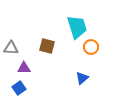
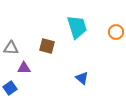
orange circle: moved 25 px right, 15 px up
blue triangle: rotated 40 degrees counterclockwise
blue square: moved 9 px left
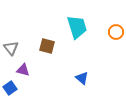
gray triangle: rotated 49 degrees clockwise
purple triangle: moved 1 px left, 2 px down; rotated 16 degrees clockwise
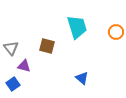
purple triangle: moved 1 px right, 4 px up
blue square: moved 3 px right, 4 px up
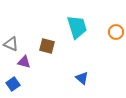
gray triangle: moved 4 px up; rotated 28 degrees counterclockwise
purple triangle: moved 4 px up
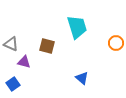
orange circle: moved 11 px down
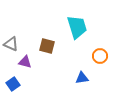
orange circle: moved 16 px left, 13 px down
purple triangle: moved 1 px right
blue triangle: rotated 48 degrees counterclockwise
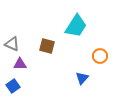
cyan trapezoid: moved 1 px left, 1 px up; rotated 50 degrees clockwise
gray triangle: moved 1 px right
purple triangle: moved 5 px left, 2 px down; rotated 16 degrees counterclockwise
blue triangle: rotated 40 degrees counterclockwise
blue square: moved 2 px down
